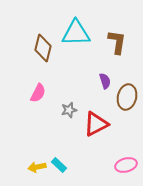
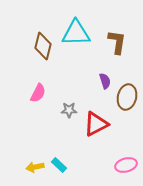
brown diamond: moved 2 px up
gray star: rotated 14 degrees clockwise
yellow arrow: moved 2 px left
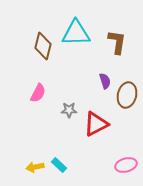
brown ellipse: moved 2 px up
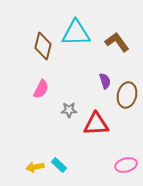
brown L-shape: rotated 45 degrees counterclockwise
pink semicircle: moved 3 px right, 4 px up
red triangle: rotated 24 degrees clockwise
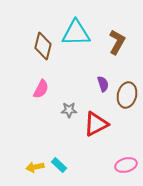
brown L-shape: rotated 65 degrees clockwise
purple semicircle: moved 2 px left, 3 px down
red triangle: rotated 24 degrees counterclockwise
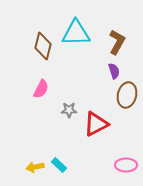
purple semicircle: moved 11 px right, 13 px up
pink ellipse: rotated 15 degrees clockwise
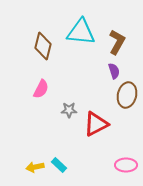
cyan triangle: moved 5 px right, 1 px up; rotated 8 degrees clockwise
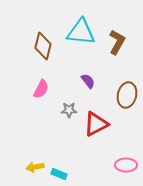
purple semicircle: moved 26 px left, 10 px down; rotated 21 degrees counterclockwise
cyan rectangle: moved 9 px down; rotated 21 degrees counterclockwise
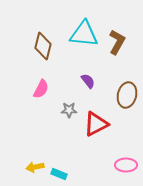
cyan triangle: moved 3 px right, 2 px down
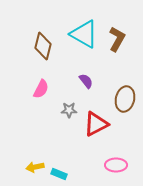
cyan triangle: rotated 24 degrees clockwise
brown L-shape: moved 3 px up
purple semicircle: moved 2 px left
brown ellipse: moved 2 px left, 4 px down
pink ellipse: moved 10 px left
